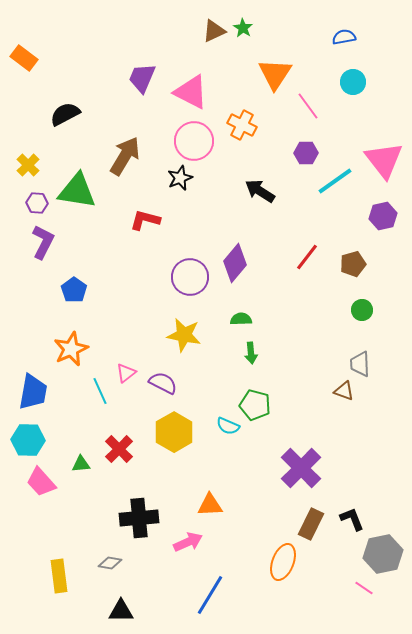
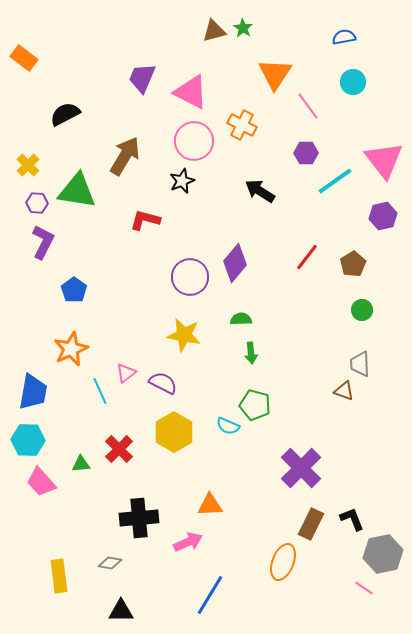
brown triangle at (214, 31): rotated 10 degrees clockwise
black star at (180, 178): moved 2 px right, 3 px down
brown pentagon at (353, 264): rotated 15 degrees counterclockwise
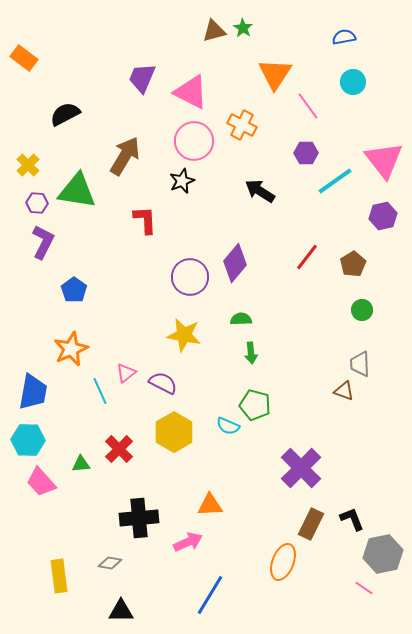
red L-shape at (145, 220): rotated 72 degrees clockwise
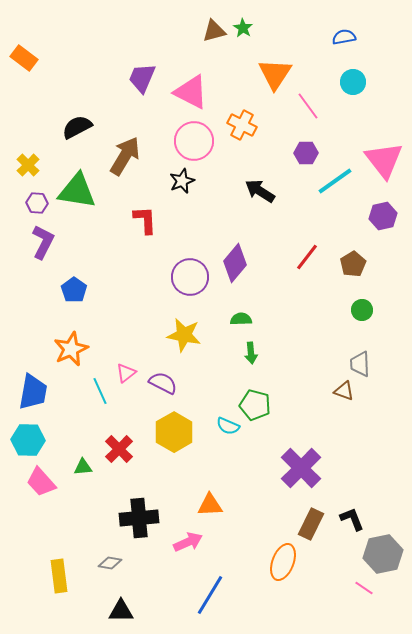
black semicircle at (65, 114): moved 12 px right, 13 px down
green triangle at (81, 464): moved 2 px right, 3 px down
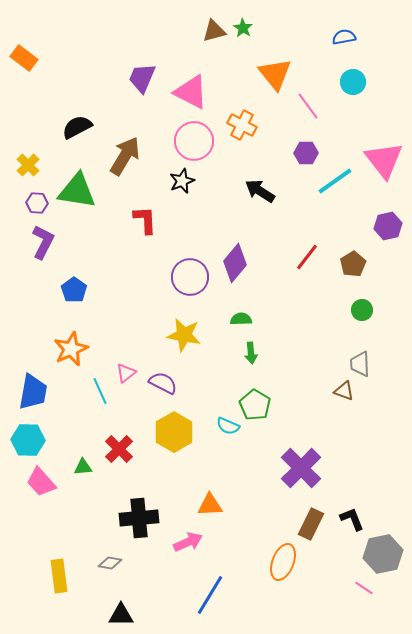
orange triangle at (275, 74): rotated 12 degrees counterclockwise
purple hexagon at (383, 216): moved 5 px right, 10 px down
green pentagon at (255, 405): rotated 16 degrees clockwise
black triangle at (121, 611): moved 4 px down
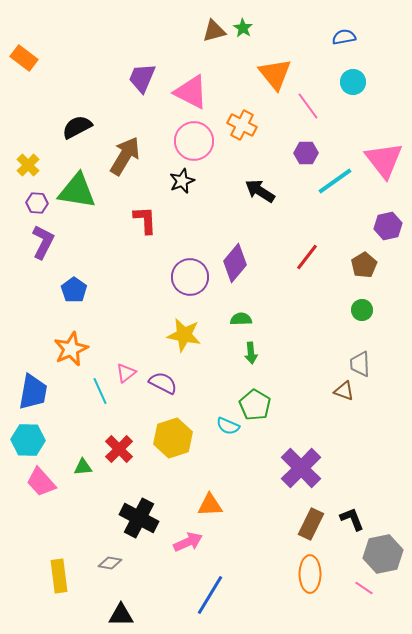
brown pentagon at (353, 264): moved 11 px right, 1 px down
yellow hexagon at (174, 432): moved 1 px left, 6 px down; rotated 12 degrees clockwise
black cross at (139, 518): rotated 33 degrees clockwise
orange ellipse at (283, 562): moved 27 px right, 12 px down; rotated 21 degrees counterclockwise
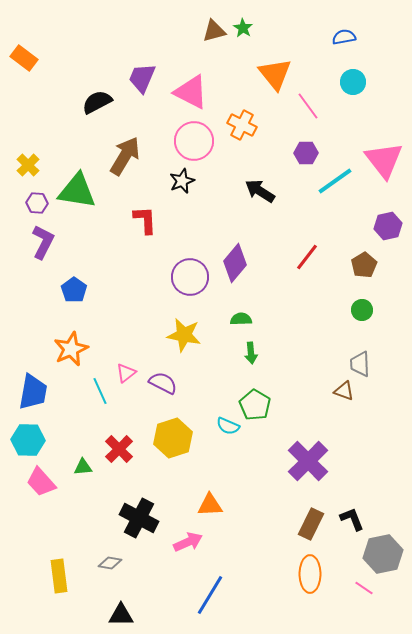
black semicircle at (77, 127): moved 20 px right, 25 px up
purple cross at (301, 468): moved 7 px right, 7 px up
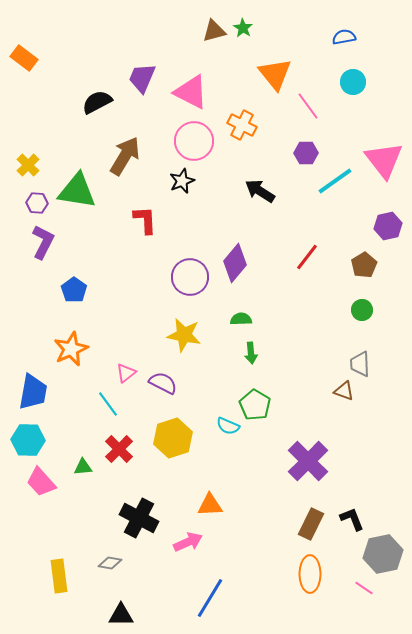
cyan line at (100, 391): moved 8 px right, 13 px down; rotated 12 degrees counterclockwise
blue line at (210, 595): moved 3 px down
